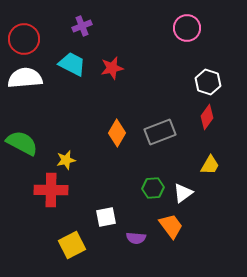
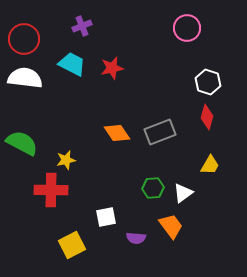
white semicircle: rotated 12 degrees clockwise
red diamond: rotated 20 degrees counterclockwise
orange diamond: rotated 64 degrees counterclockwise
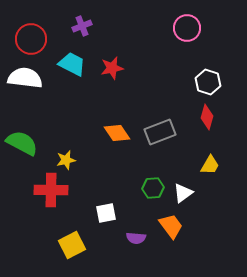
red circle: moved 7 px right
white square: moved 4 px up
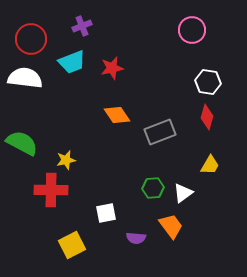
pink circle: moved 5 px right, 2 px down
cyan trapezoid: moved 2 px up; rotated 132 degrees clockwise
white hexagon: rotated 10 degrees counterclockwise
orange diamond: moved 18 px up
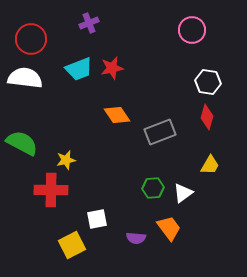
purple cross: moved 7 px right, 3 px up
cyan trapezoid: moved 7 px right, 7 px down
white square: moved 9 px left, 6 px down
orange trapezoid: moved 2 px left, 2 px down
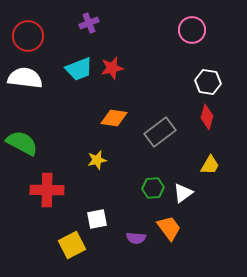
red circle: moved 3 px left, 3 px up
orange diamond: moved 3 px left, 3 px down; rotated 48 degrees counterclockwise
gray rectangle: rotated 16 degrees counterclockwise
yellow star: moved 31 px right
red cross: moved 4 px left
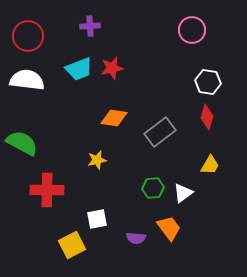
purple cross: moved 1 px right, 3 px down; rotated 18 degrees clockwise
white semicircle: moved 2 px right, 2 px down
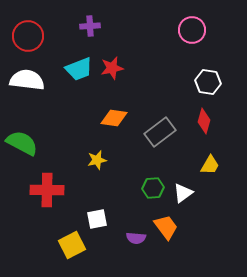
red diamond: moved 3 px left, 4 px down
orange trapezoid: moved 3 px left, 1 px up
